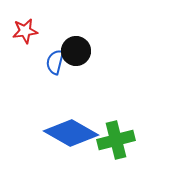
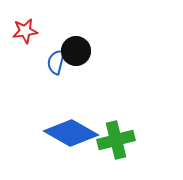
blue semicircle: moved 1 px right
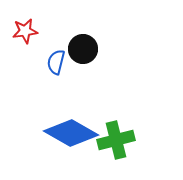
black circle: moved 7 px right, 2 px up
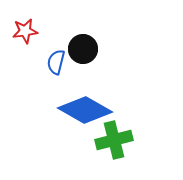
blue diamond: moved 14 px right, 23 px up
green cross: moved 2 px left
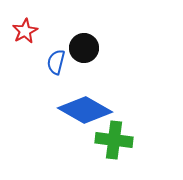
red star: rotated 20 degrees counterclockwise
black circle: moved 1 px right, 1 px up
green cross: rotated 21 degrees clockwise
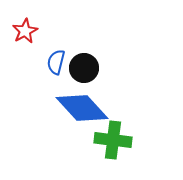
black circle: moved 20 px down
blue diamond: moved 3 px left, 2 px up; rotated 18 degrees clockwise
green cross: moved 1 px left
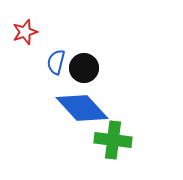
red star: moved 1 px down; rotated 10 degrees clockwise
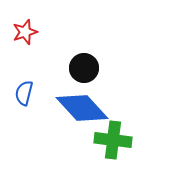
blue semicircle: moved 32 px left, 31 px down
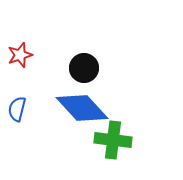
red star: moved 5 px left, 23 px down
blue semicircle: moved 7 px left, 16 px down
